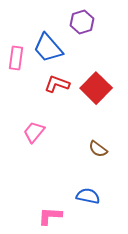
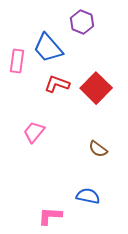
purple hexagon: rotated 20 degrees counterclockwise
pink rectangle: moved 1 px right, 3 px down
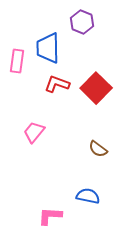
blue trapezoid: rotated 40 degrees clockwise
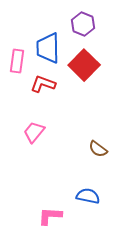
purple hexagon: moved 1 px right, 2 px down
red L-shape: moved 14 px left
red square: moved 12 px left, 23 px up
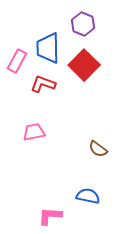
pink rectangle: rotated 20 degrees clockwise
pink trapezoid: rotated 40 degrees clockwise
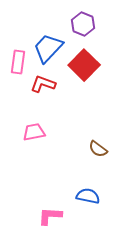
blue trapezoid: rotated 44 degrees clockwise
pink rectangle: moved 1 px right, 1 px down; rotated 20 degrees counterclockwise
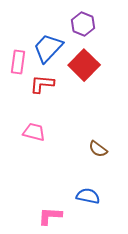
red L-shape: moved 1 px left; rotated 15 degrees counterclockwise
pink trapezoid: rotated 25 degrees clockwise
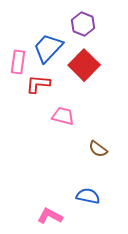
red L-shape: moved 4 px left
pink trapezoid: moved 29 px right, 16 px up
pink L-shape: rotated 25 degrees clockwise
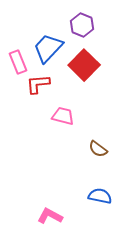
purple hexagon: moved 1 px left, 1 px down
pink rectangle: rotated 30 degrees counterclockwise
red L-shape: rotated 10 degrees counterclockwise
blue semicircle: moved 12 px right
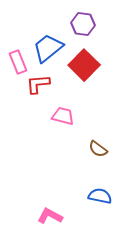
purple hexagon: moved 1 px right, 1 px up; rotated 15 degrees counterclockwise
blue trapezoid: rotated 8 degrees clockwise
